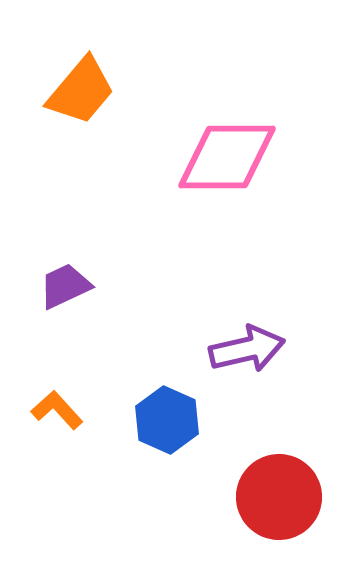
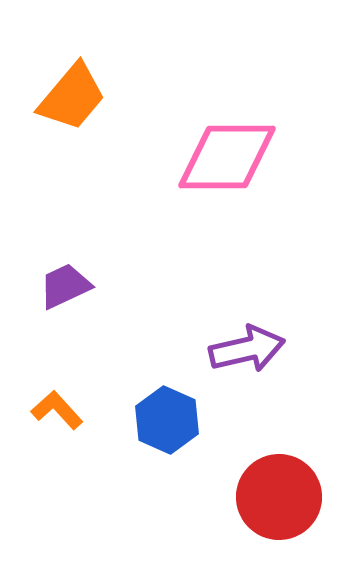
orange trapezoid: moved 9 px left, 6 px down
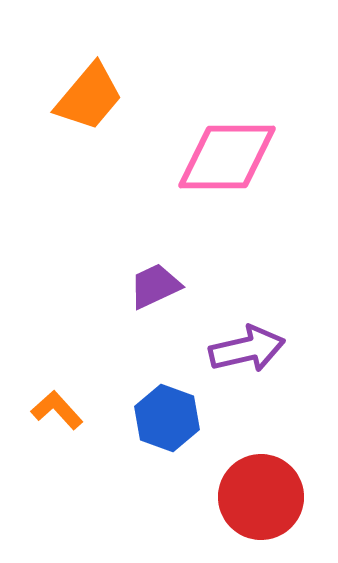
orange trapezoid: moved 17 px right
purple trapezoid: moved 90 px right
blue hexagon: moved 2 px up; rotated 4 degrees counterclockwise
red circle: moved 18 px left
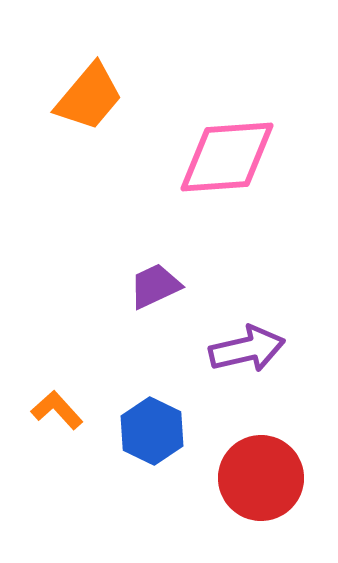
pink diamond: rotated 4 degrees counterclockwise
blue hexagon: moved 15 px left, 13 px down; rotated 6 degrees clockwise
red circle: moved 19 px up
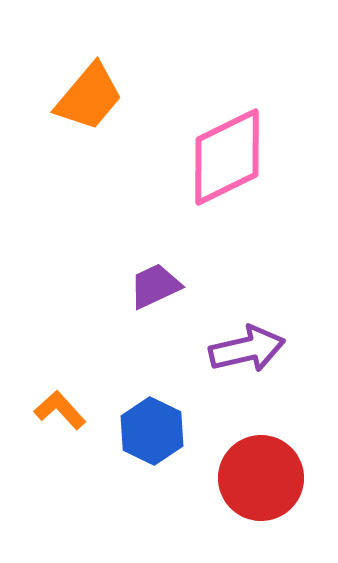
pink diamond: rotated 22 degrees counterclockwise
orange L-shape: moved 3 px right
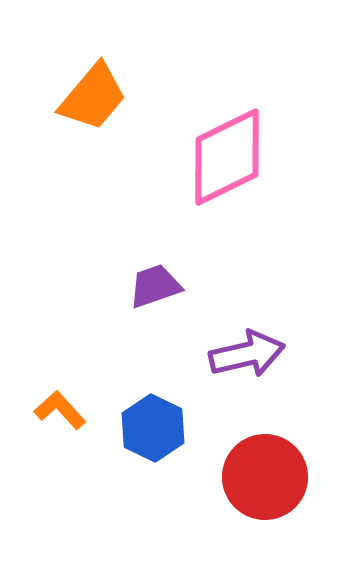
orange trapezoid: moved 4 px right
purple trapezoid: rotated 6 degrees clockwise
purple arrow: moved 5 px down
blue hexagon: moved 1 px right, 3 px up
red circle: moved 4 px right, 1 px up
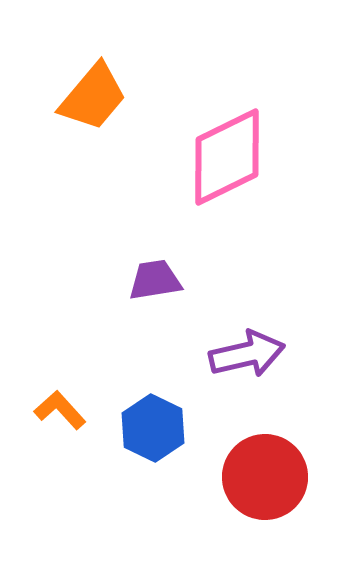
purple trapezoid: moved 6 px up; rotated 10 degrees clockwise
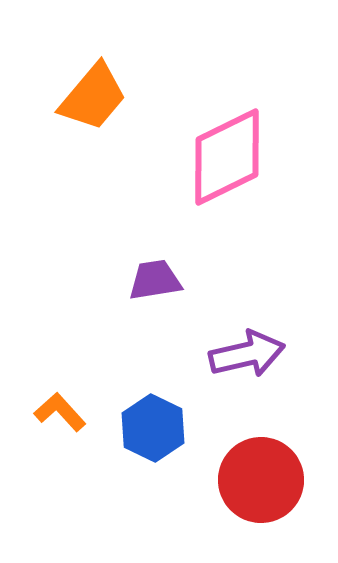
orange L-shape: moved 2 px down
red circle: moved 4 px left, 3 px down
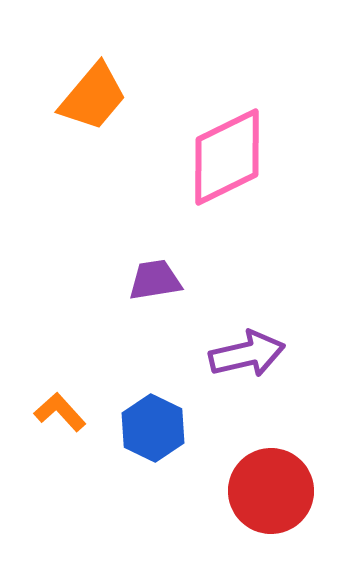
red circle: moved 10 px right, 11 px down
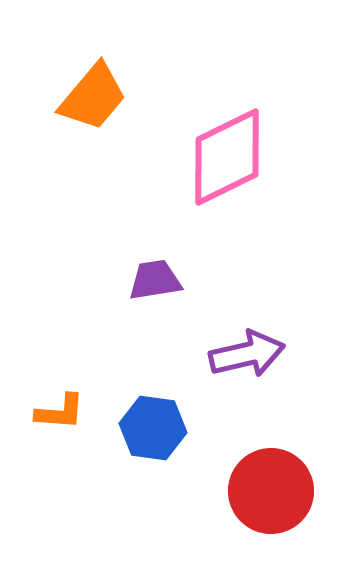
orange L-shape: rotated 136 degrees clockwise
blue hexagon: rotated 18 degrees counterclockwise
